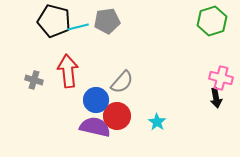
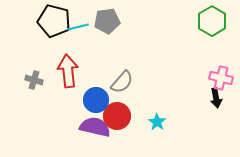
green hexagon: rotated 12 degrees counterclockwise
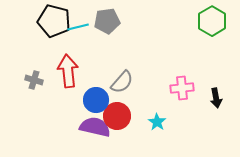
pink cross: moved 39 px left, 10 px down; rotated 20 degrees counterclockwise
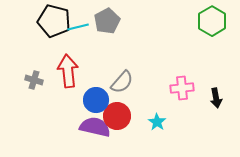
gray pentagon: rotated 20 degrees counterclockwise
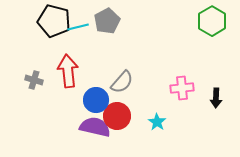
black arrow: rotated 12 degrees clockwise
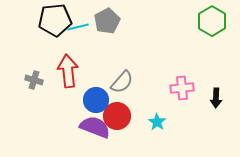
black pentagon: moved 1 px right, 1 px up; rotated 20 degrees counterclockwise
purple semicircle: rotated 8 degrees clockwise
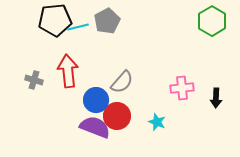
cyan star: rotated 12 degrees counterclockwise
